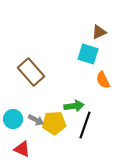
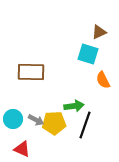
brown rectangle: rotated 48 degrees counterclockwise
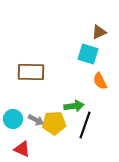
orange semicircle: moved 3 px left, 1 px down
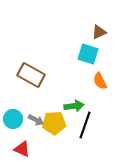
brown rectangle: moved 3 px down; rotated 28 degrees clockwise
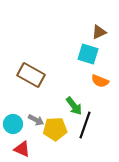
orange semicircle: rotated 42 degrees counterclockwise
green arrow: rotated 60 degrees clockwise
cyan circle: moved 5 px down
yellow pentagon: moved 1 px right, 6 px down
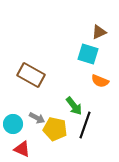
gray arrow: moved 1 px right, 2 px up
yellow pentagon: rotated 15 degrees clockwise
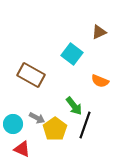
cyan square: moved 16 px left; rotated 20 degrees clockwise
yellow pentagon: rotated 25 degrees clockwise
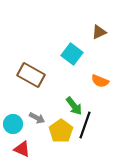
yellow pentagon: moved 6 px right, 2 px down
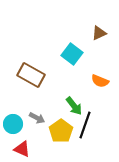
brown triangle: moved 1 px down
